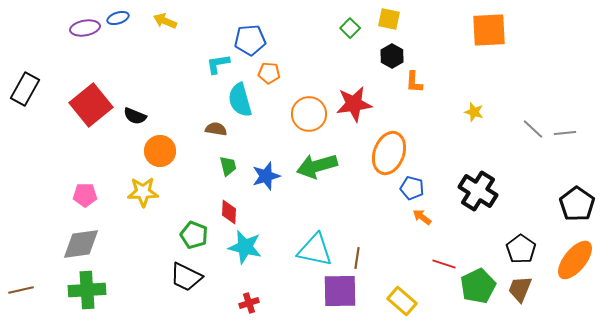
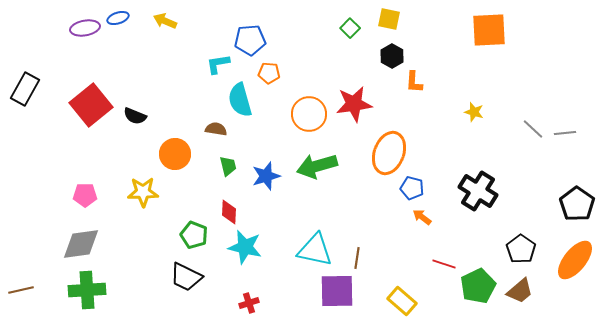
orange circle at (160, 151): moved 15 px right, 3 px down
brown trapezoid at (520, 289): moved 2 px down; rotated 152 degrees counterclockwise
purple square at (340, 291): moved 3 px left
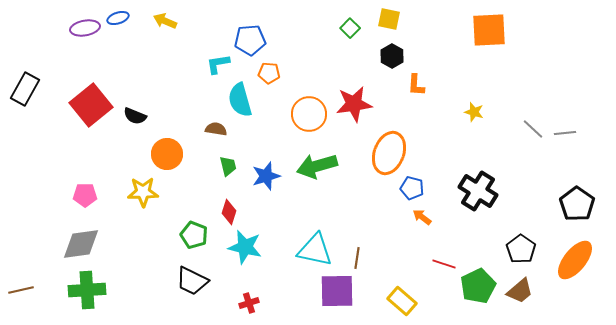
orange L-shape at (414, 82): moved 2 px right, 3 px down
orange circle at (175, 154): moved 8 px left
red diamond at (229, 212): rotated 15 degrees clockwise
black trapezoid at (186, 277): moved 6 px right, 4 px down
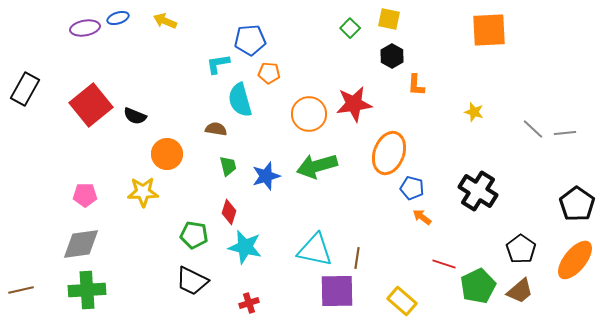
green pentagon at (194, 235): rotated 12 degrees counterclockwise
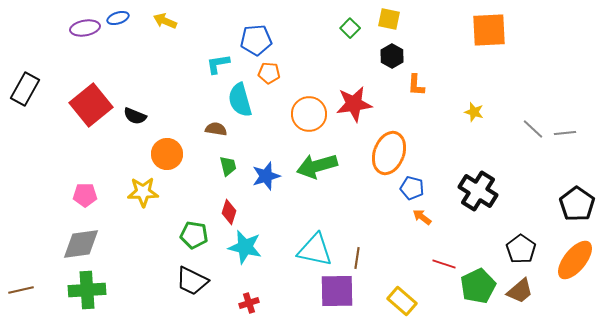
blue pentagon at (250, 40): moved 6 px right
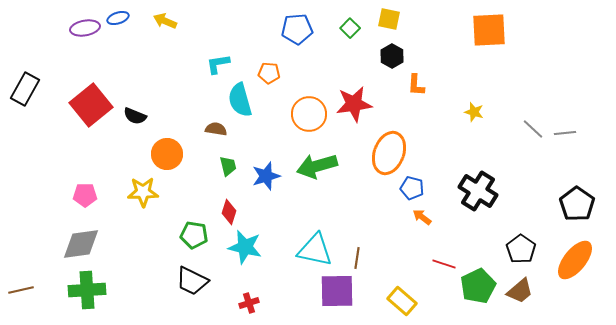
blue pentagon at (256, 40): moved 41 px right, 11 px up
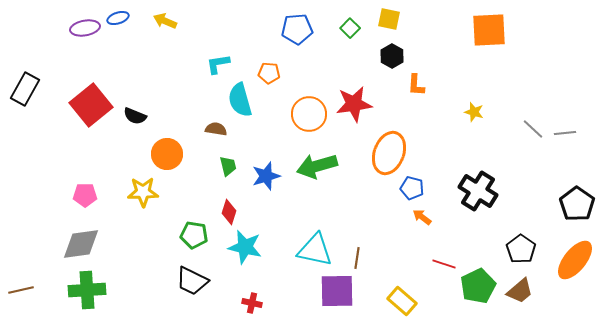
red cross at (249, 303): moved 3 px right; rotated 30 degrees clockwise
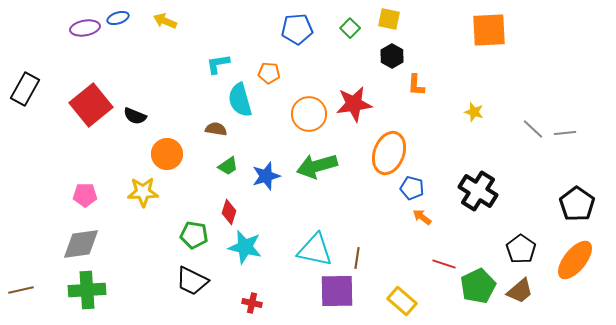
green trapezoid at (228, 166): rotated 70 degrees clockwise
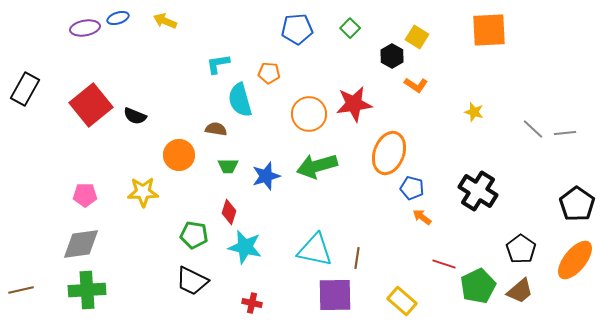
yellow square at (389, 19): moved 28 px right, 18 px down; rotated 20 degrees clockwise
orange L-shape at (416, 85): rotated 60 degrees counterclockwise
orange circle at (167, 154): moved 12 px right, 1 px down
green trapezoid at (228, 166): rotated 35 degrees clockwise
purple square at (337, 291): moved 2 px left, 4 px down
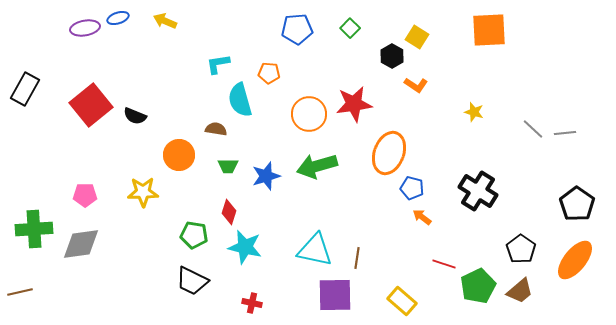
brown line at (21, 290): moved 1 px left, 2 px down
green cross at (87, 290): moved 53 px left, 61 px up
